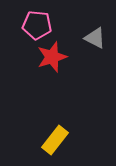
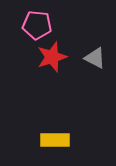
gray triangle: moved 20 px down
yellow rectangle: rotated 52 degrees clockwise
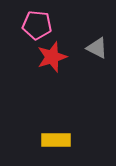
gray triangle: moved 2 px right, 10 px up
yellow rectangle: moved 1 px right
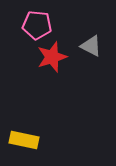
gray triangle: moved 6 px left, 2 px up
yellow rectangle: moved 32 px left; rotated 12 degrees clockwise
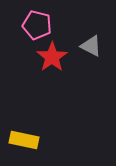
pink pentagon: rotated 8 degrees clockwise
red star: rotated 16 degrees counterclockwise
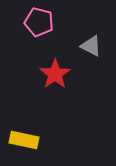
pink pentagon: moved 2 px right, 3 px up
red star: moved 3 px right, 17 px down
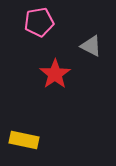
pink pentagon: rotated 24 degrees counterclockwise
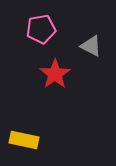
pink pentagon: moved 2 px right, 7 px down
